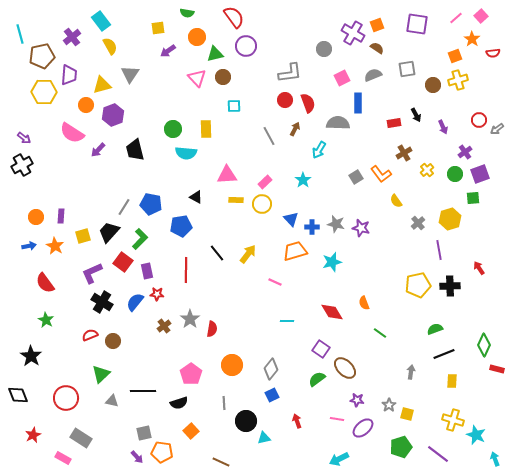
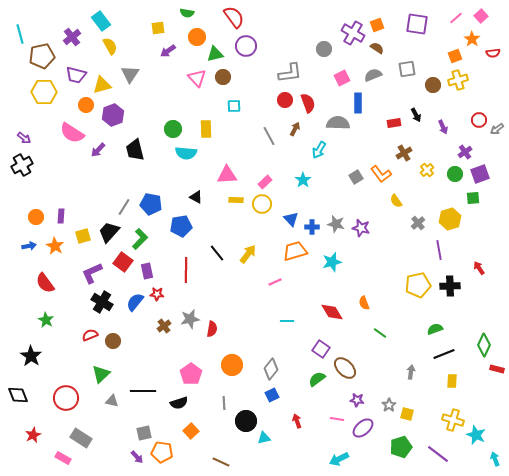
purple trapezoid at (69, 75): moved 7 px right; rotated 100 degrees clockwise
pink line at (275, 282): rotated 48 degrees counterclockwise
gray star at (190, 319): rotated 24 degrees clockwise
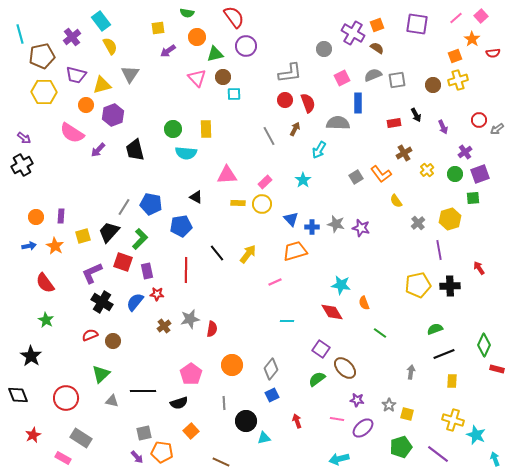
gray square at (407, 69): moved 10 px left, 11 px down
cyan square at (234, 106): moved 12 px up
yellow rectangle at (236, 200): moved 2 px right, 3 px down
red square at (123, 262): rotated 18 degrees counterclockwise
cyan star at (332, 262): moved 9 px right, 23 px down; rotated 24 degrees clockwise
cyan arrow at (339, 459): rotated 12 degrees clockwise
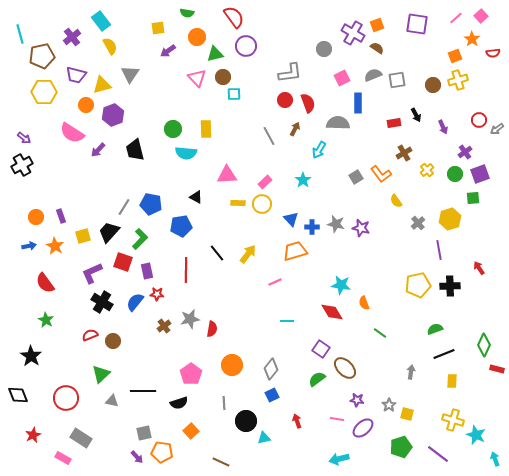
purple rectangle at (61, 216): rotated 24 degrees counterclockwise
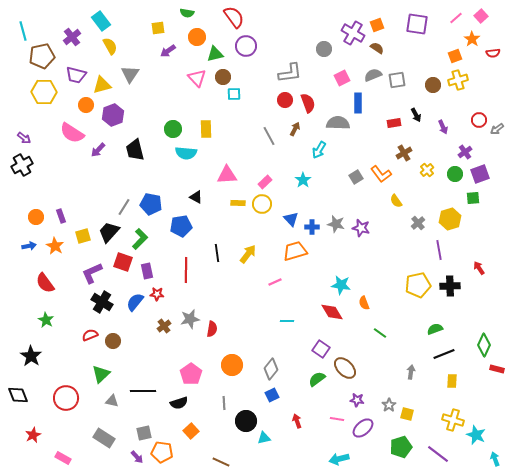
cyan line at (20, 34): moved 3 px right, 3 px up
black line at (217, 253): rotated 30 degrees clockwise
gray rectangle at (81, 438): moved 23 px right
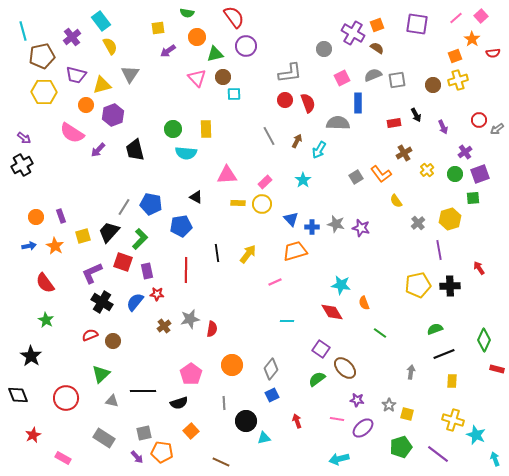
brown arrow at (295, 129): moved 2 px right, 12 px down
green diamond at (484, 345): moved 5 px up
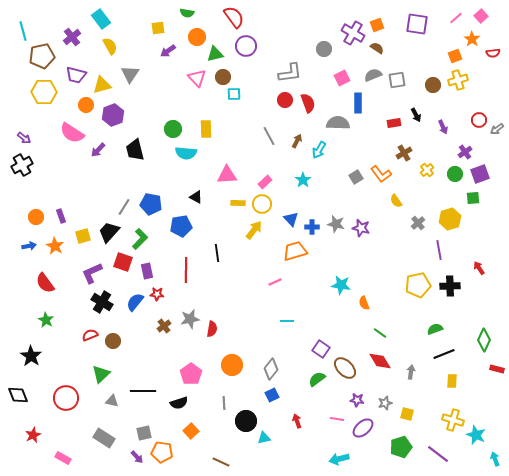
cyan rectangle at (101, 21): moved 2 px up
yellow arrow at (248, 254): moved 6 px right, 24 px up
red diamond at (332, 312): moved 48 px right, 49 px down
gray star at (389, 405): moved 4 px left, 2 px up; rotated 16 degrees clockwise
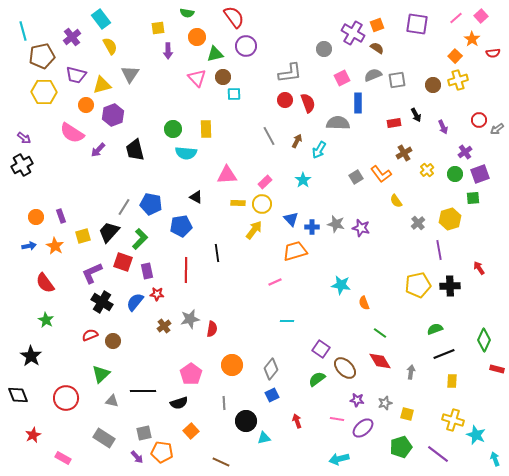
purple arrow at (168, 51): rotated 56 degrees counterclockwise
orange square at (455, 56): rotated 24 degrees counterclockwise
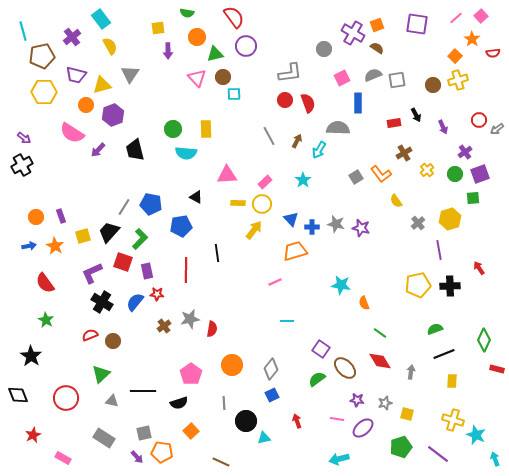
gray semicircle at (338, 123): moved 5 px down
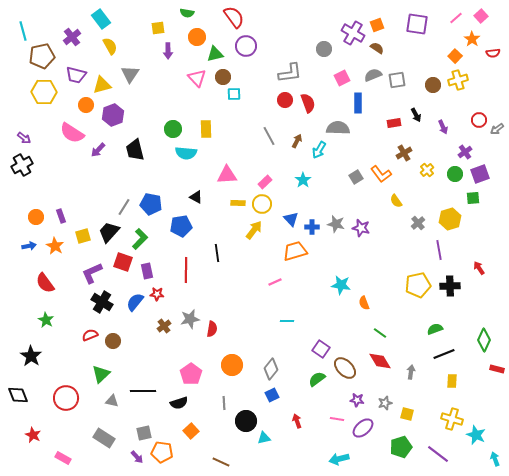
yellow cross at (453, 420): moved 1 px left, 1 px up
red star at (33, 435): rotated 21 degrees counterclockwise
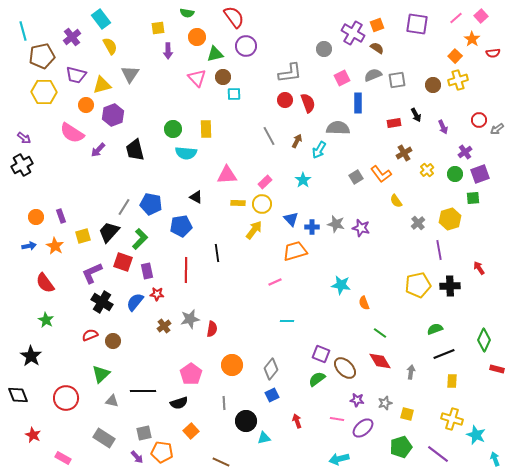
purple square at (321, 349): moved 5 px down; rotated 12 degrees counterclockwise
